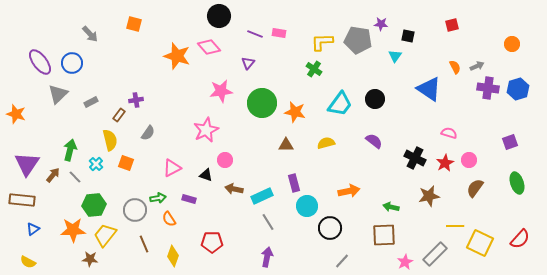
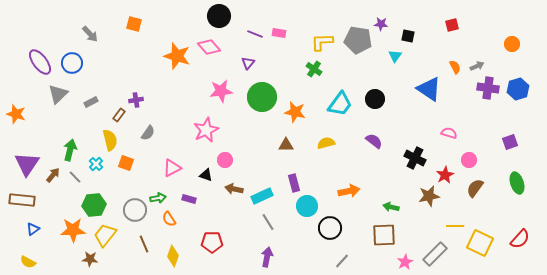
green circle at (262, 103): moved 6 px up
red star at (445, 163): moved 12 px down
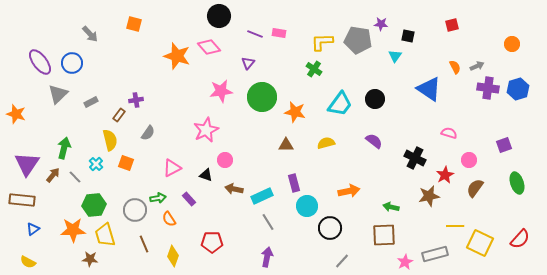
purple square at (510, 142): moved 6 px left, 3 px down
green arrow at (70, 150): moved 6 px left, 2 px up
purple rectangle at (189, 199): rotated 32 degrees clockwise
yellow trapezoid at (105, 235): rotated 55 degrees counterclockwise
gray rectangle at (435, 254): rotated 30 degrees clockwise
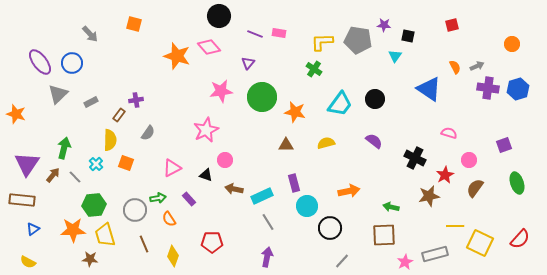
purple star at (381, 24): moved 3 px right, 1 px down
yellow semicircle at (110, 140): rotated 15 degrees clockwise
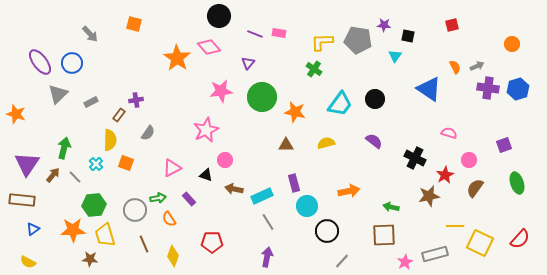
orange star at (177, 56): moved 2 px down; rotated 16 degrees clockwise
black circle at (330, 228): moved 3 px left, 3 px down
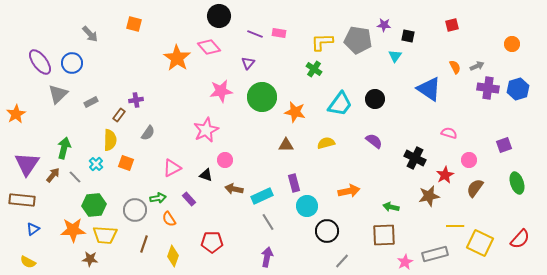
orange star at (16, 114): rotated 24 degrees clockwise
yellow trapezoid at (105, 235): rotated 70 degrees counterclockwise
brown line at (144, 244): rotated 42 degrees clockwise
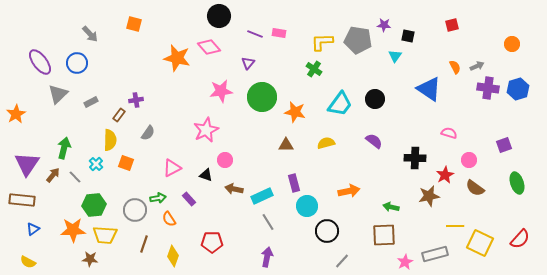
orange star at (177, 58): rotated 20 degrees counterclockwise
blue circle at (72, 63): moved 5 px right
black cross at (415, 158): rotated 25 degrees counterclockwise
brown semicircle at (475, 188): rotated 90 degrees counterclockwise
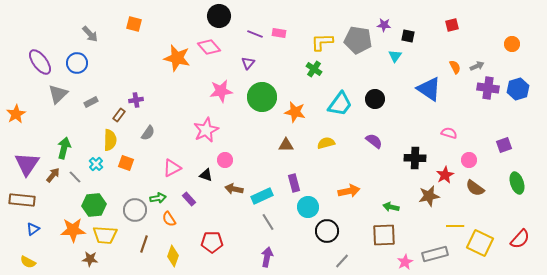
cyan circle at (307, 206): moved 1 px right, 1 px down
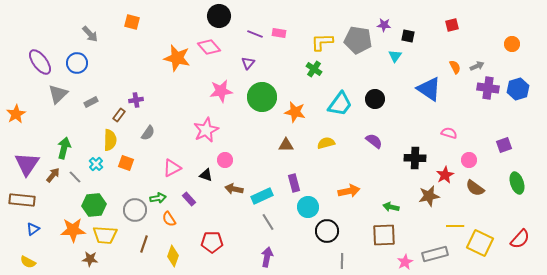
orange square at (134, 24): moved 2 px left, 2 px up
gray line at (342, 261): rotated 42 degrees counterclockwise
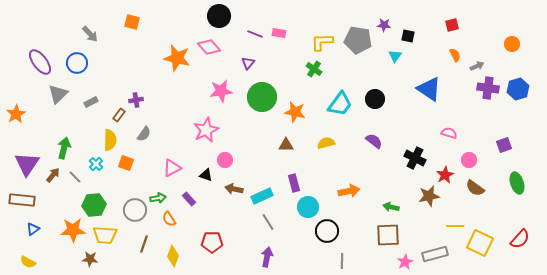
orange semicircle at (455, 67): moved 12 px up
gray semicircle at (148, 133): moved 4 px left, 1 px down
black cross at (415, 158): rotated 25 degrees clockwise
brown square at (384, 235): moved 4 px right
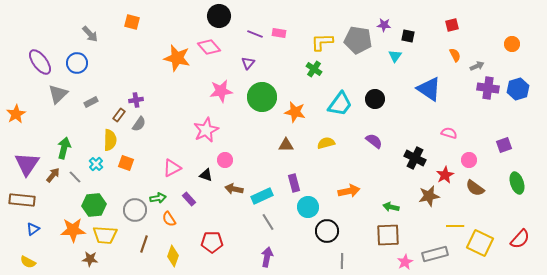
gray semicircle at (144, 134): moved 5 px left, 10 px up
